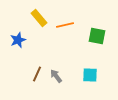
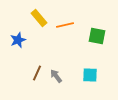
brown line: moved 1 px up
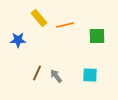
green square: rotated 12 degrees counterclockwise
blue star: rotated 21 degrees clockwise
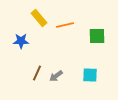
blue star: moved 3 px right, 1 px down
gray arrow: rotated 88 degrees counterclockwise
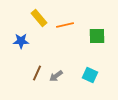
cyan square: rotated 21 degrees clockwise
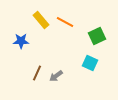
yellow rectangle: moved 2 px right, 2 px down
orange line: moved 3 px up; rotated 42 degrees clockwise
green square: rotated 24 degrees counterclockwise
cyan square: moved 12 px up
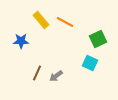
green square: moved 1 px right, 3 px down
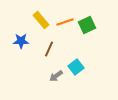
orange line: rotated 48 degrees counterclockwise
green square: moved 11 px left, 14 px up
cyan square: moved 14 px left, 4 px down; rotated 28 degrees clockwise
brown line: moved 12 px right, 24 px up
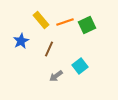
blue star: rotated 28 degrees counterclockwise
cyan square: moved 4 px right, 1 px up
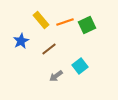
brown line: rotated 28 degrees clockwise
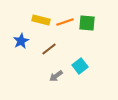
yellow rectangle: rotated 36 degrees counterclockwise
green square: moved 2 px up; rotated 30 degrees clockwise
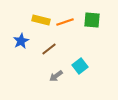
green square: moved 5 px right, 3 px up
